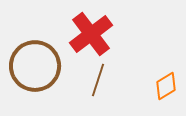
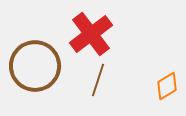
orange diamond: moved 1 px right
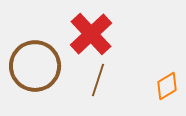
red cross: rotated 6 degrees counterclockwise
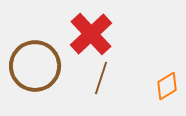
brown line: moved 3 px right, 2 px up
